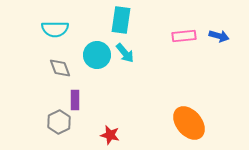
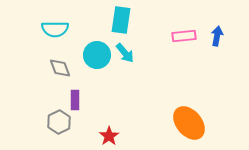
blue arrow: moved 2 px left; rotated 96 degrees counterclockwise
red star: moved 1 px left, 1 px down; rotated 24 degrees clockwise
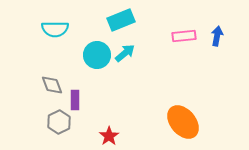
cyan rectangle: rotated 60 degrees clockwise
cyan arrow: rotated 90 degrees counterclockwise
gray diamond: moved 8 px left, 17 px down
orange ellipse: moved 6 px left, 1 px up
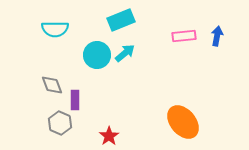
gray hexagon: moved 1 px right, 1 px down; rotated 10 degrees counterclockwise
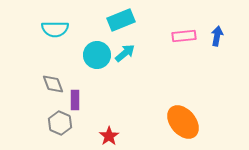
gray diamond: moved 1 px right, 1 px up
